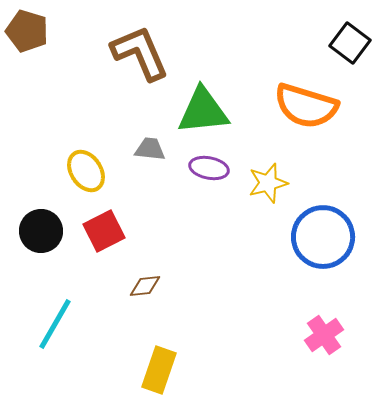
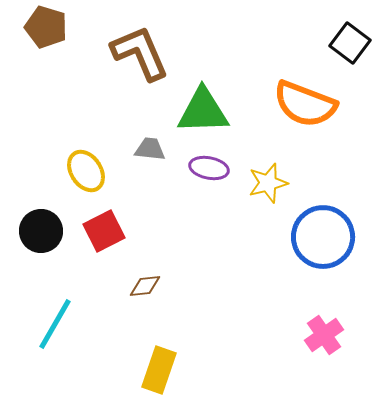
brown pentagon: moved 19 px right, 4 px up
orange semicircle: moved 1 px left, 2 px up; rotated 4 degrees clockwise
green triangle: rotated 4 degrees clockwise
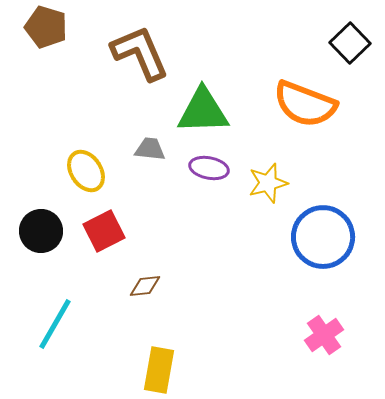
black square: rotated 9 degrees clockwise
yellow rectangle: rotated 9 degrees counterclockwise
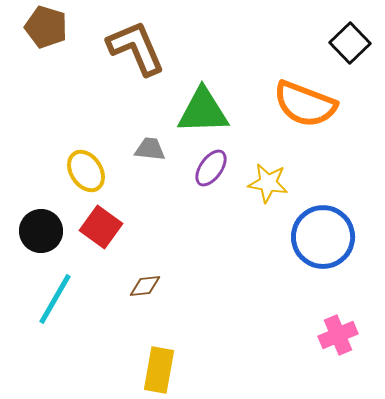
brown L-shape: moved 4 px left, 5 px up
purple ellipse: moved 2 px right; rotated 66 degrees counterclockwise
yellow star: rotated 24 degrees clockwise
red square: moved 3 px left, 4 px up; rotated 27 degrees counterclockwise
cyan line: moved 25 px up
pink cross: moved 14 px right; rotated 12 degrees clockwise
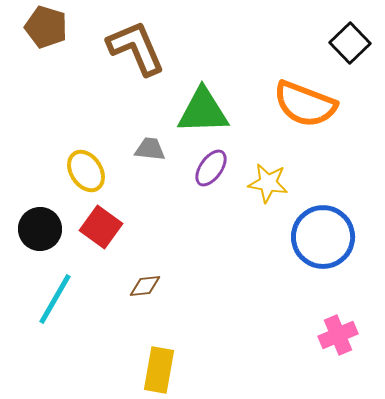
black circle: moved 1 px left, 2 px up
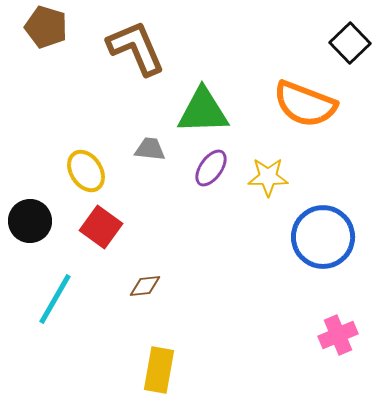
yellow star: moved 6 px up; rotated 9 degrees counterclockwise
black circle: moved 10 px left, 8 px up
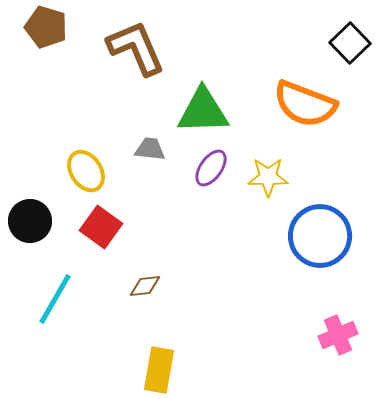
blue circle: moved 3 px left, 1 px up
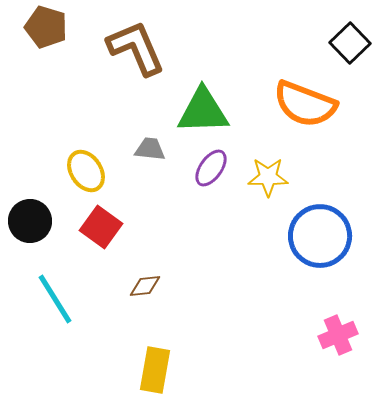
cyan line: rotated 62 degrees counterclockwise
yellow rectangle: moved 4 px left
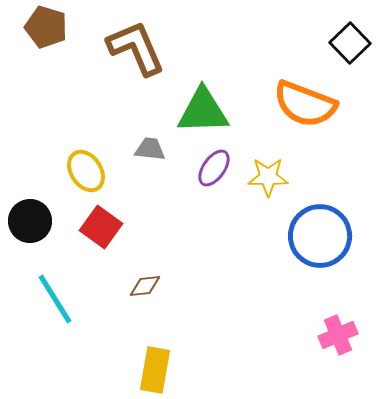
purple ellipse: moved 3 px right
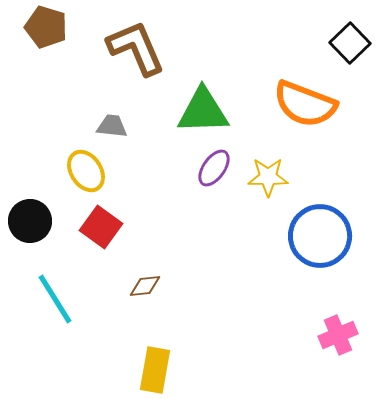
gray trapezoid: moved 38 px left, 23 px up
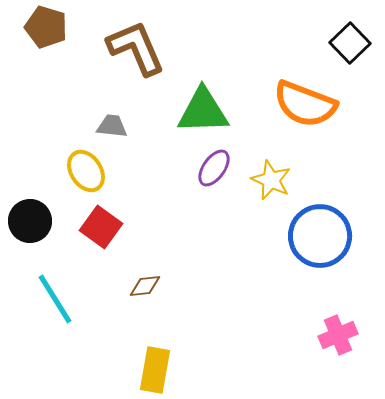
yellow star: moved 3 px right, 3 px down; rotated 24 degrees clockwise
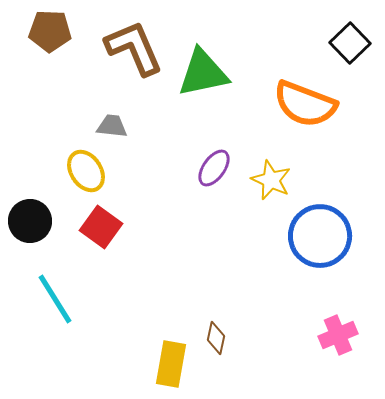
brown pentagon: moved 4 px right, 4 px down; rotated 15 degrees counterclockwise
brown L-shape: moved 2 px left
green triangle: moved 38 px up; rotated 10 degrees counterclockwise
brown diamond: moved 71 px right, 52 px down; rotated 72 degrees counterclockwise
yellow rectangle: moved 16 px right, 6 px up
